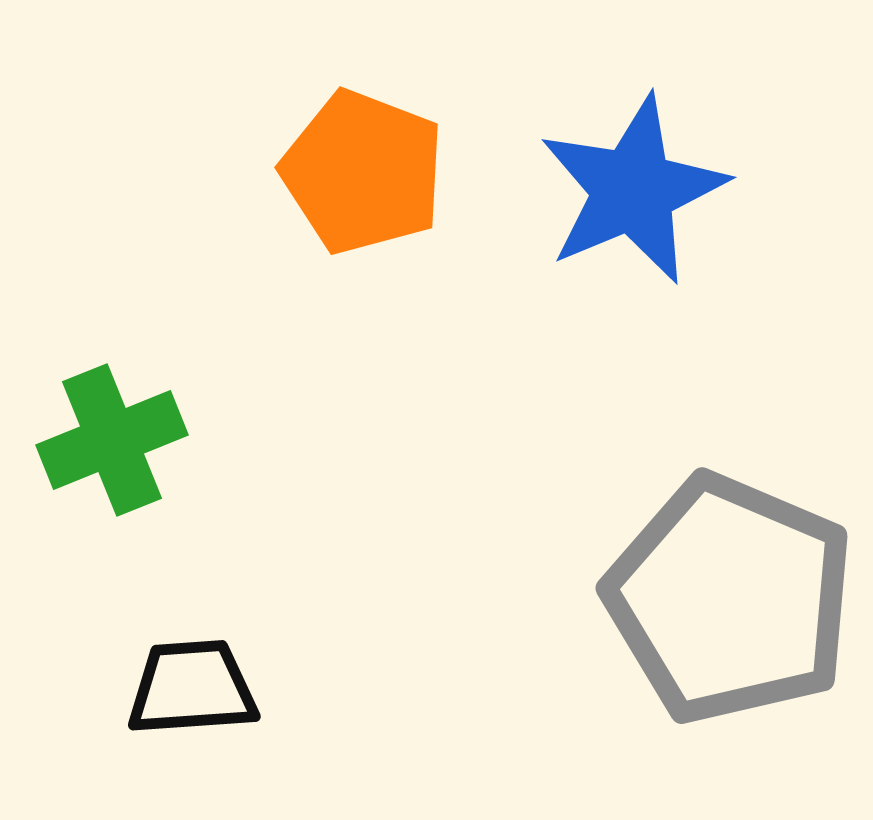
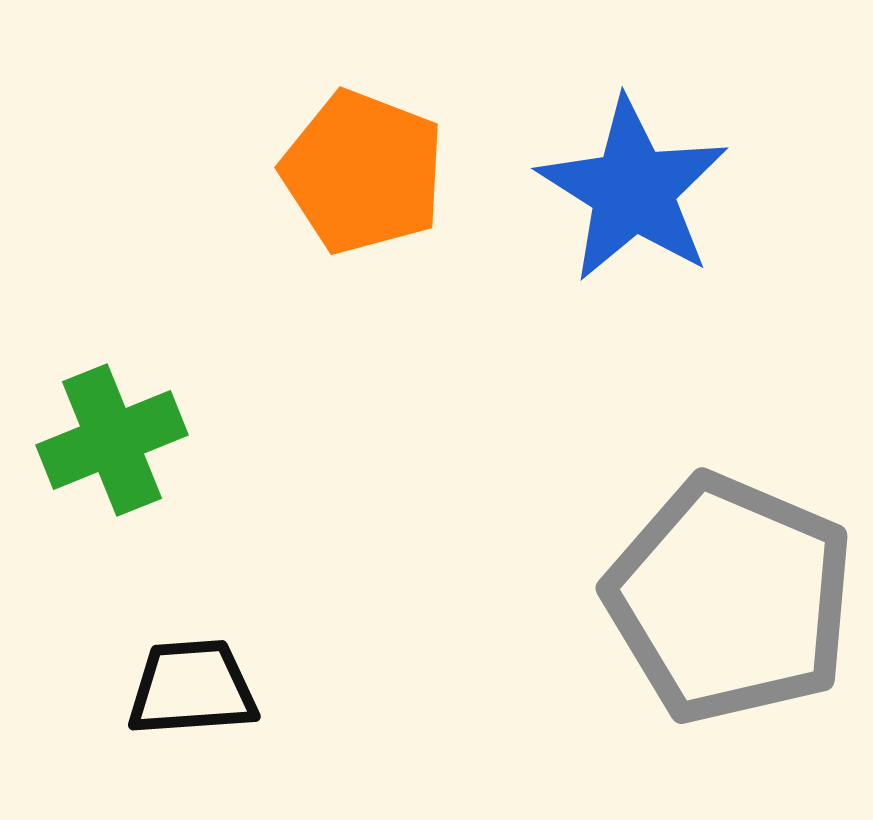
blue star: rotated 17 degrees counterclockwise
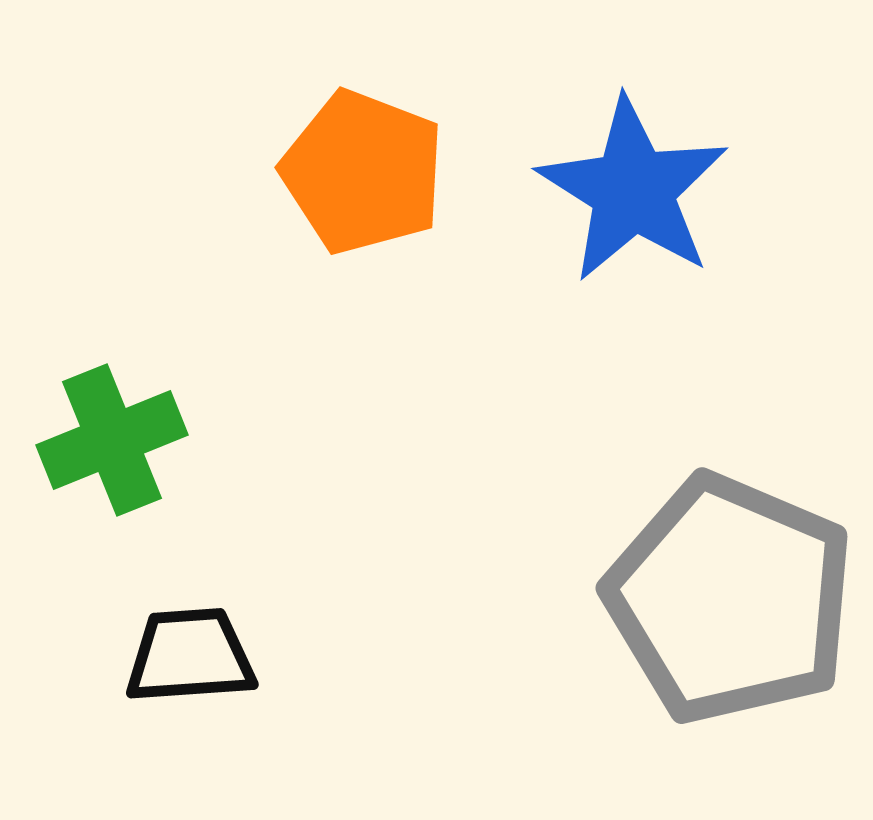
black trapezoid: moved 2 px left, 32 px up
